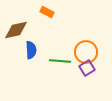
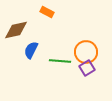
blue semicircle: rotated 150 degrees counterclockwise
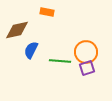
orange rectangle: rotated 16 degrees counterclockwise
brown diamond: moved 1 px right
purple square: rotated 14 degrees clockwise
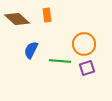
orange rectangle: moved 3 px down; rotated 72 degrees clockwise
brown diamond: moved 11 px up; rotated 55 degrees clockwise
orange circle: moved 2 px left, 8 px up
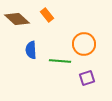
orange rectangle: rotated 32 degrees counterclockwise
blue semicircle: rotated 30 degrees counterclockwise
purple square: moved 10 px down
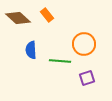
brown diamond: moved 1 px right, 1 px up
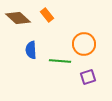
purple square: moved 1 px right, 1 px up
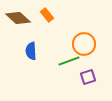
blue semicircle: moved 1 px down
green line: moved 9 px right; rotated 25 degrees counterclockwise
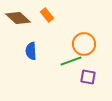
green line: moved 2 px right
purple square: rotated 28 degrees clockwise
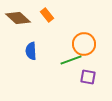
green line: moved 1 px up
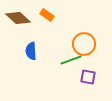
orange rectangle: rotated 16 degrees counterclockwise
